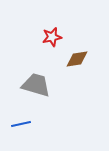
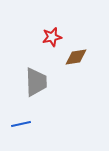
brown diamond: moved 1 px left, 2 px up
gray trapezoid: moved 3 px up; rotated 72 degrees clockwise
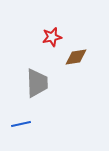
gray trapezoid: moved 1 px right, 1 px down
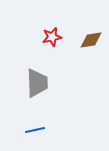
brown diamond: moved 15 px right, 17 px up
blue line: moved 14 px right, 6 px down
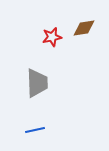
brown diamond: moved 7 px left, 12 px up
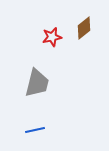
brown diamond: rotated 30 degrees counterclockwise
gray trapezoid: rotated 16 degrees clockwise
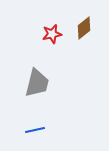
red star: moved 3 px up
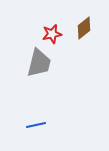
gray trapezoid: moved 2 px right, 20 px up
blue line: moved 1 px right, 5 px up
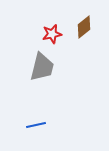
brown diamond: moved 1 px up
gray trapezoid: moved 3 px right, 4 px down
